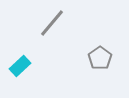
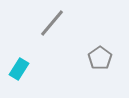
cyan rectangle: moved 1 px left, 3 px down; rotated 15 degrees counterclockwise
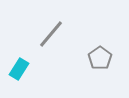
gray line: moved 1 px left, 11 px down
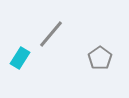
cyan rectangle: moved 1 px right, 11 px up
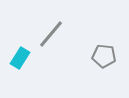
gray pentagon: moved 4 px right, 2 px up; rotated 30 degrees counterclockwise
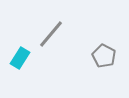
gray pentagon: rotated 20 degrees clockwise
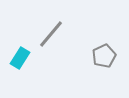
gray pentagon: rotated 20 degrees clockwise
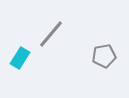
gray pentagon: rotated 15 degrees clockwise
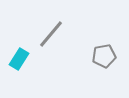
cyan rectangle: moved 1 px left, 1 px down
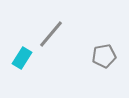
cyan rectangle: moved 3 px right, 1 px up
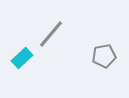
cyan rectangle: rotated 15 degrees clockwise
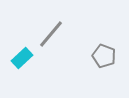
gray pentagon: rotated 30 degrees clockwise
